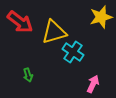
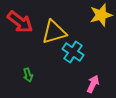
yellow star: moved 2 px up
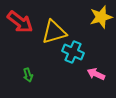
yellow star: moved 2 px down
cyan cross: rotated 10 degrees counterclockwise
pink arrow: moved 3 px right, 10 px up; rotated 90 degrees counterclockwise
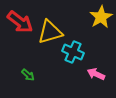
yellow star: rotated 15 degrees counterclockwise
yellow triangle: moved 4 px left
green arrow: rotated 32 degrees counterclockwise
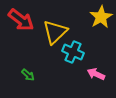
red arrow: moved 1 px right, 2 px up
yellow triangle: moved 5 px right; rotated 28 degrees counterclockwise
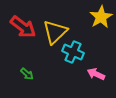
red arrow: moved 2 px right, 7 px down
green arrow: moved 1 px left, 1 px up
